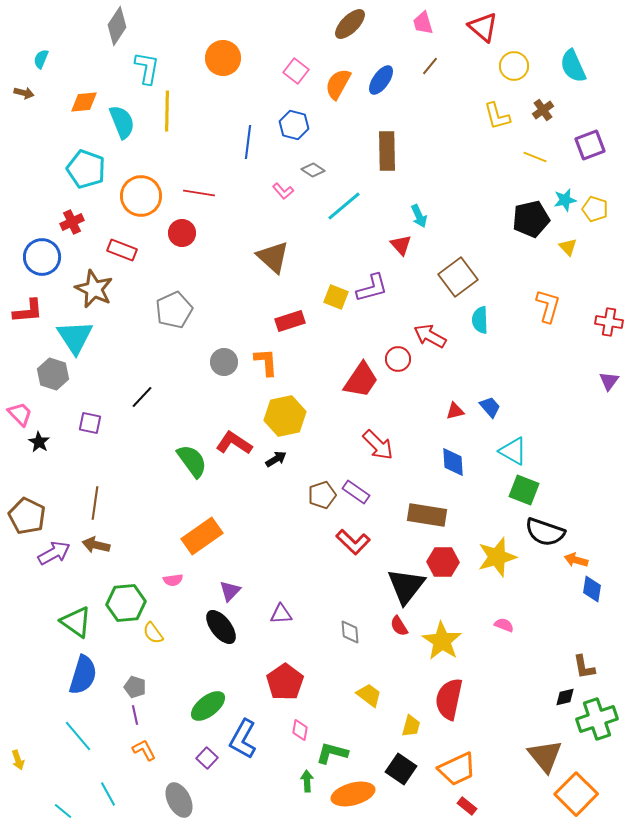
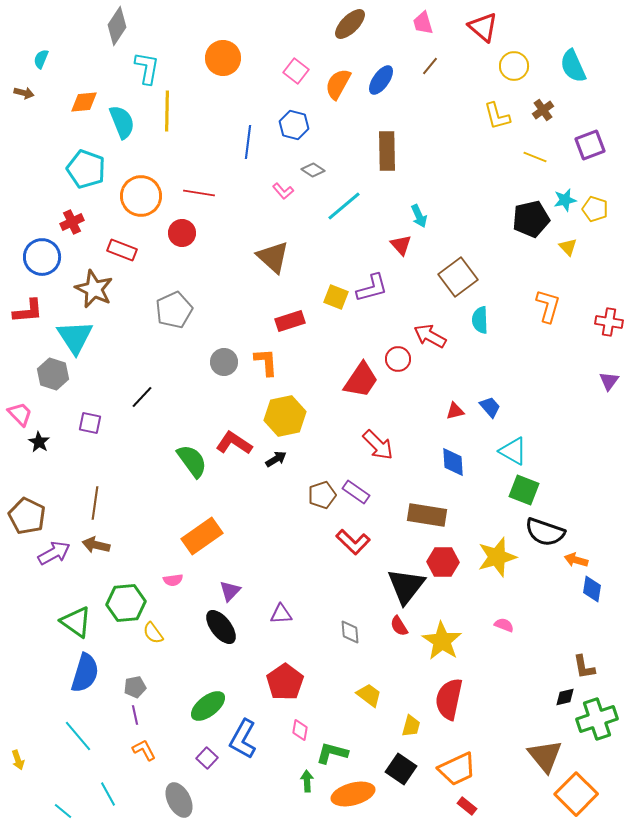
blue semicircle at (83, 675): moved 2 px right, 2 px up
gray pentagon at (135, 687): rotated 30 degrees counterclockwise
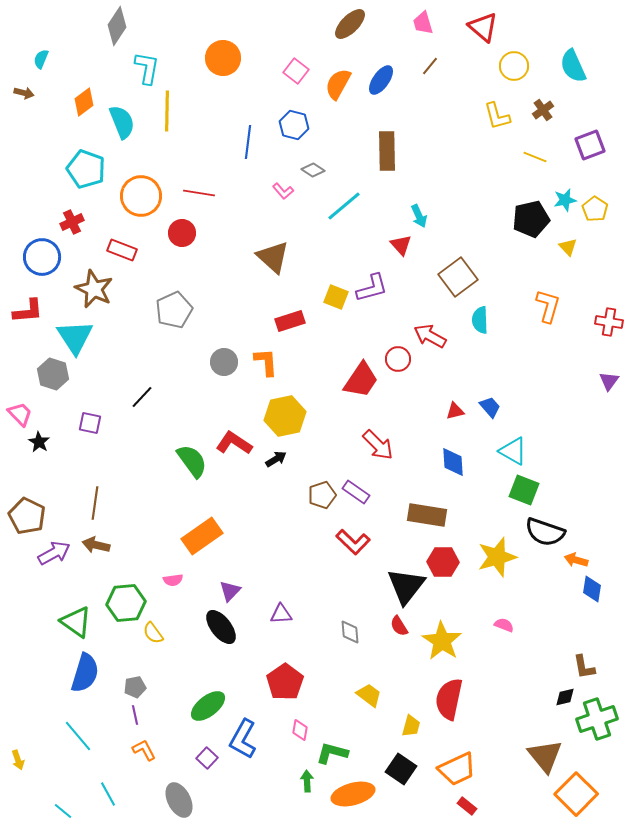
orange diamond at (84, 102): rotated 32 degrees counterclockwise
yellow pentagon at (595, 209): rotated 15 degrees clockwise
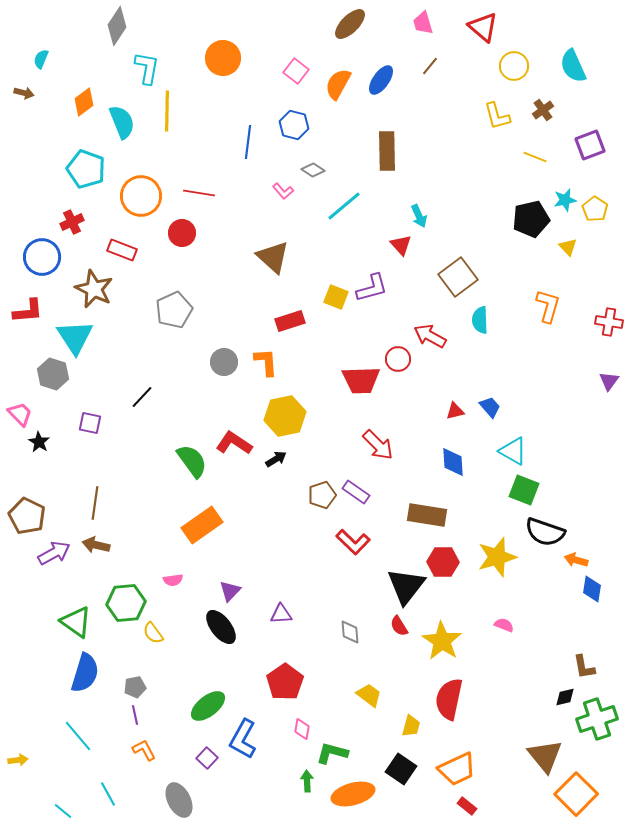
red trapezoid at (361, 380): rotated 54 degrees clockwise
orange rectangle at (202, 536): moved 11 px up
pink diamond at (300, 730): moved 2 px right, 1 px up
yellow arrow at (18, 760): rotated 78 degrees counterclockwise
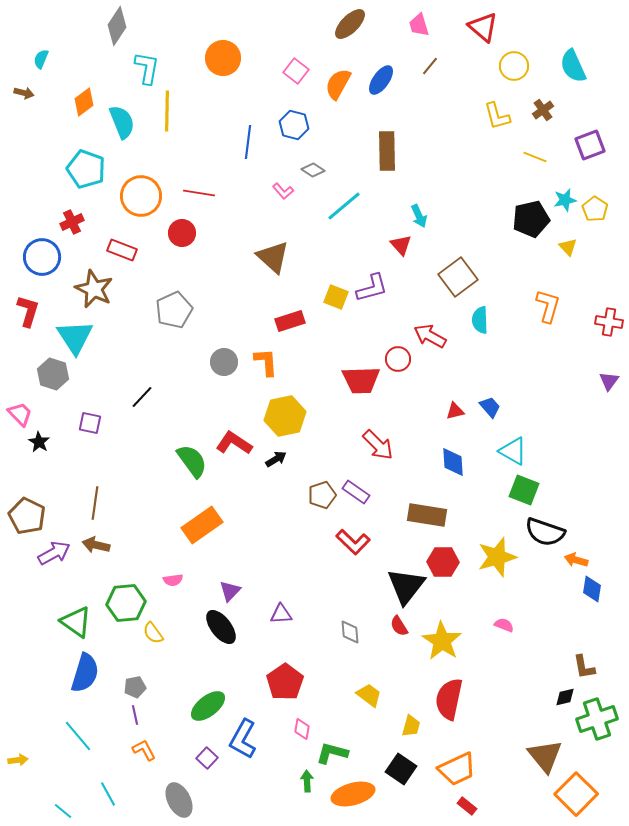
pink trapezoid at (423, 23): moved 4 px left, 2 px down
red L-shape at (28, 311): rotated 68 degrees counterclockwise
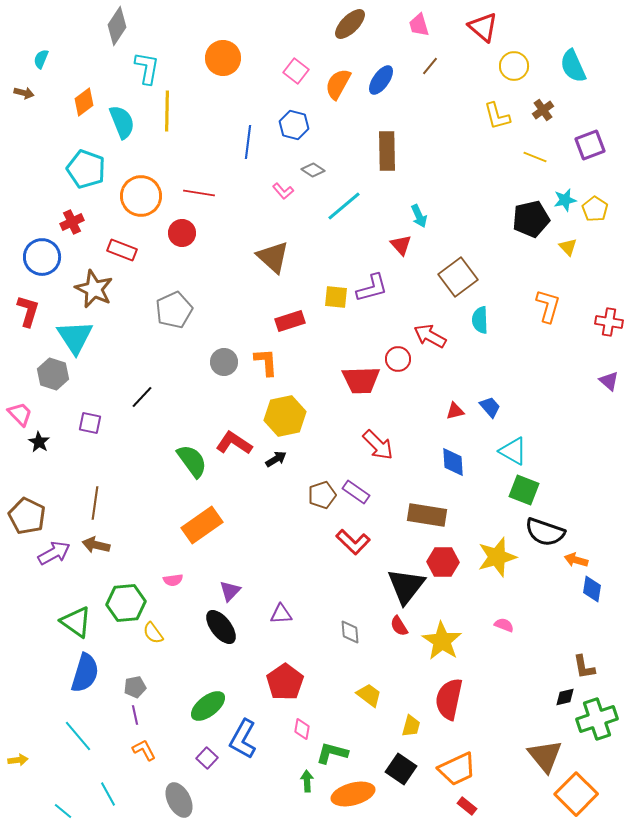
yellow square at (336, 297): rotated 15 degrees counterclockwise
purple triangle at (609, 381): rotated 25 degrees counterclockwise
